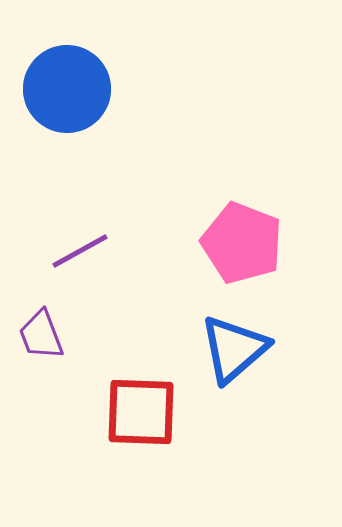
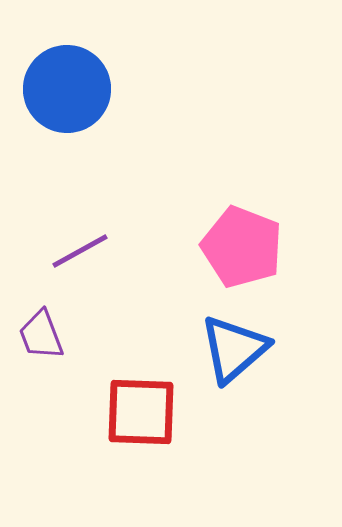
pink pentagon: moved 4 px down
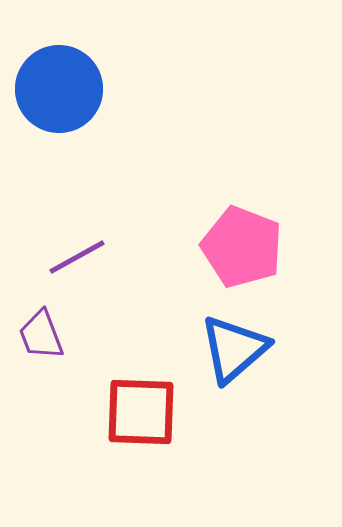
blue circle: moved 8 px left
purple line: moved 3 px left, 6 px down
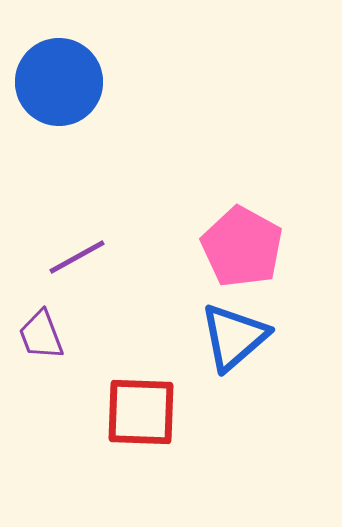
blue circle: moved 7 px up
pink pentagon: rotated 8 degrees clockwise
blue triangle: moved 12 px up
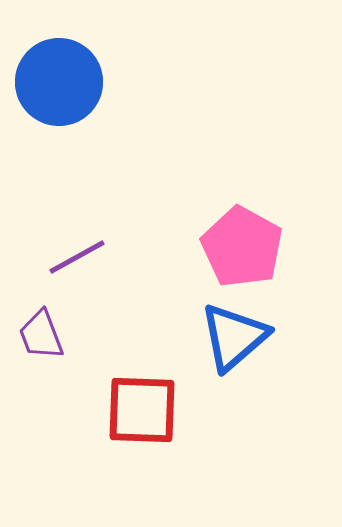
red square: moved 1 px right, 2 px up
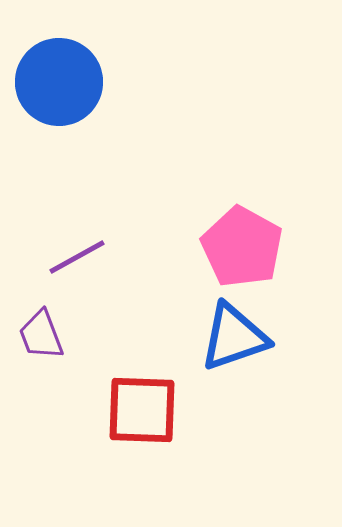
blue triangle: rotated 22 degrees clockwise
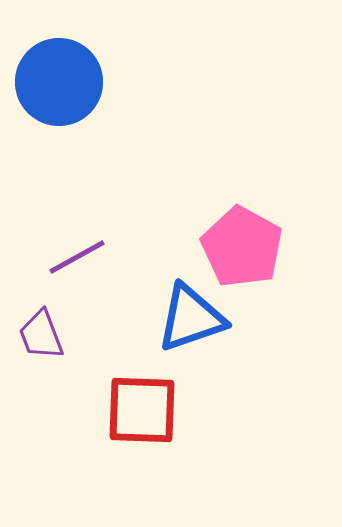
blue triangle: moved 43 px left, 19 px up
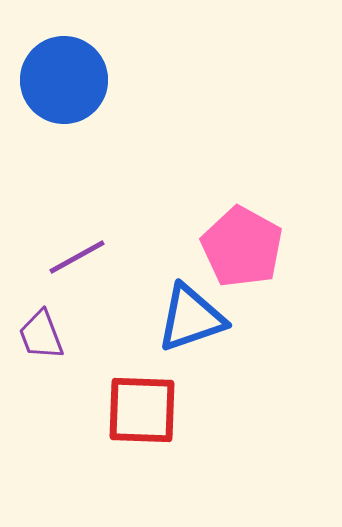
blue circle: moved 5 px right, 2 px up
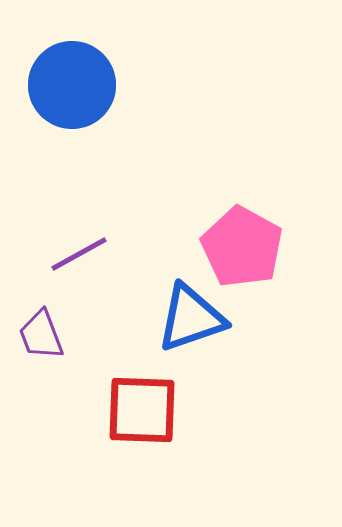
blue circle: moved 8 px right, 5 px down
purple line: moved 2 px right, 3 px up
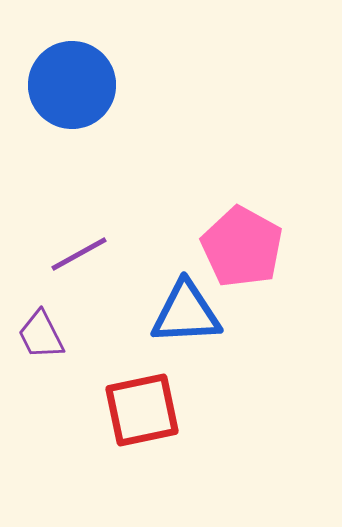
blue triangle: moved 5 px left, 5 px up; rotated 16 degrees clockwise
purple trapezoid: rotated 6 degrees counterclockwise
red square: rotated 14 degrees counterclockwise
